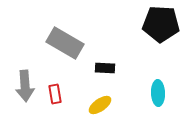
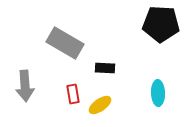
red rectangle: moved 18 px right
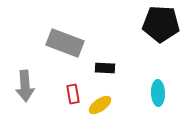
gray rectangle: rotated 9 degrees counterclockwise
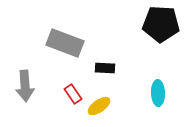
red rectangle: rotated 24 degrees counterclockwise
yellow ellipse: moved 1 px left, 1 px down
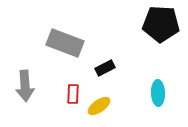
black rectangle: rotated 30 degrees counterclockwise
red rectangle: rotated 36 degrees clockwise
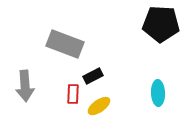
gray rectangle: moved 1 px down
black rectangle: moved 12 px left, 8 px down
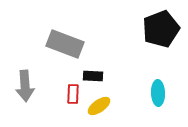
black pentagon: moved 5 px down; rotated 24 degrees counterclockwise
black rectangle: rotated 30 degrees clockwise
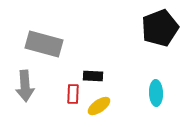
black pentagon: moved 1 px left, 1 px up
gray rectangle: moved 21 px left; rotated 6 degrees counterclockwise
cyan ellipse: moved 2 px left
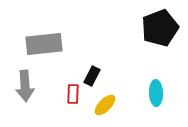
gray rectangle: rotated 21 degrees counterclockwise
black rectangle: moved 1 px left; rotated 66 degrees counterclockwise
yellow ellipse: moved 6 px right, 1 px up; rotated 10 degrees counterclockwise
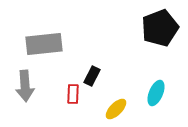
cyan ellipse: rotated 25 degrees clockwise
yellow ellipse: moved 11 px right, 4 px down
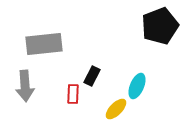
black pentagon: moved 2 px up
cyan ellipse: moved 19 px left, 7 px up
